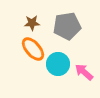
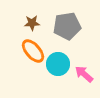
orange ellipse: moved 2 px down
pink arrow: moved 2 px down
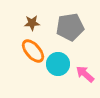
gray pentagon: moved 3 px right, 1 px down
pink arrow: moved 1 px right
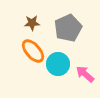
gray pentagon: moved 2 px left, 1 px down; rotated 16 degrees counterclockwise
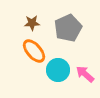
orange ellipse: moved 1 px right
cyan circle: moved 6 px down
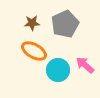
gray pentagon: moved 3 px left, 4 px up
orange ellipse: rotated 20 degrees counterclockwise
pink arrow: moved 9 px up
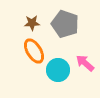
gray pentagon: rotated 28 degrees counterclockwise
orange ellipse: rotated 30 degrees clockwise
pink arrow: moved 2 px up
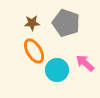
gray pentagon: moved 1 px right, 1 px up
cyan circle: moved 1 px left
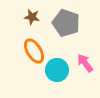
brown star: moved 6 px up; rotated 14 degrees clockwise
pink arrow: rotated 12 degrees clockwise
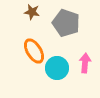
brown star: moved 5 px up
pink arrow: rotated 42 degrees clockwise
cyan circle: moved 2 px up
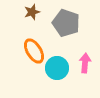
brown star: rotated 28 degrees counterclockwise
